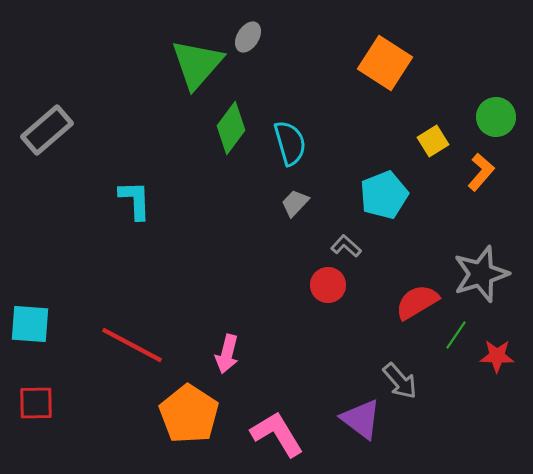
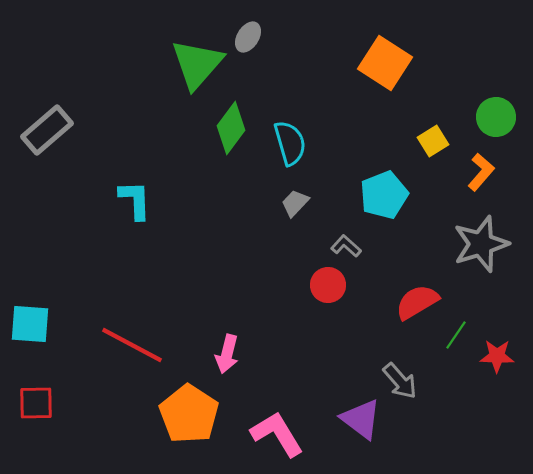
gray star: moved 30 px up
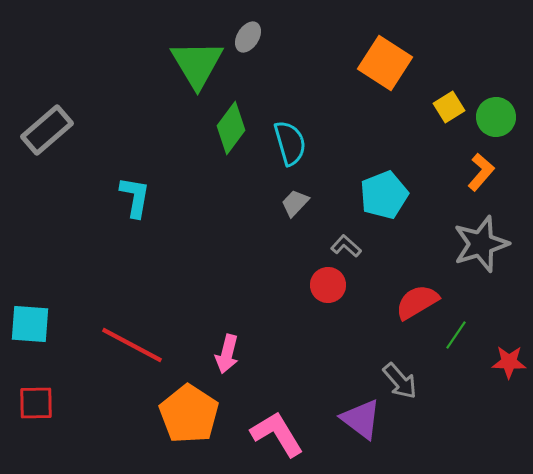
green triangle: rotated 12 degrees counterclockwise
yellow square: moved 16 px right, 34 px up
cyan L-shape: moved 3 px up; rotated 12 degrees clockwise
red star: moved 12 px right, 6 px down
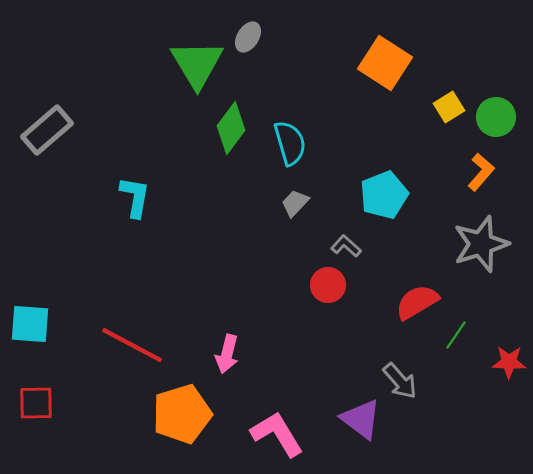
orange pentagon: moved 7 px left; rotated 22 degrees clockwise
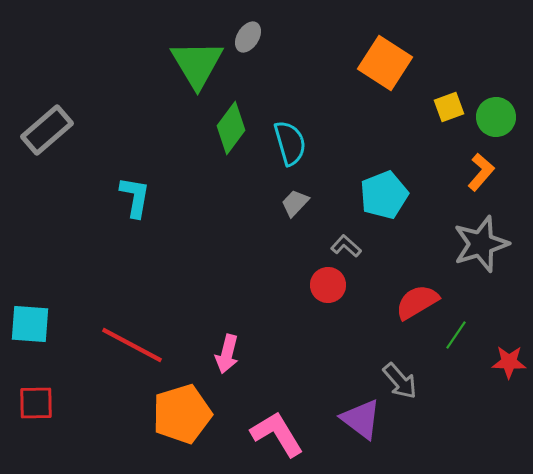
yellow square: rotated 12 degrees clockwise
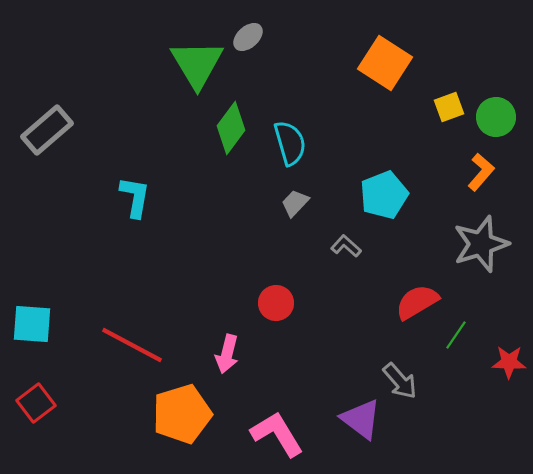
gray ellipse: rotated 16 degrees clockwise
red circle: moved 52 px left, 18 px down
cyan square: moved 2 px right
red square: rotated 36 degrees counterclockwise
